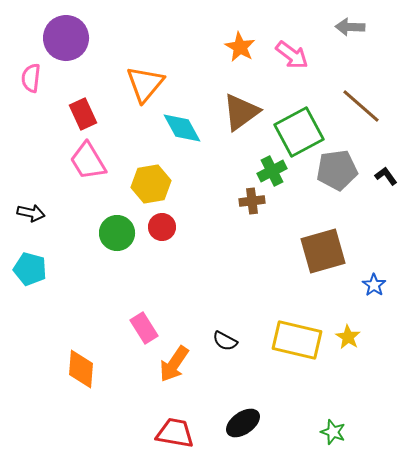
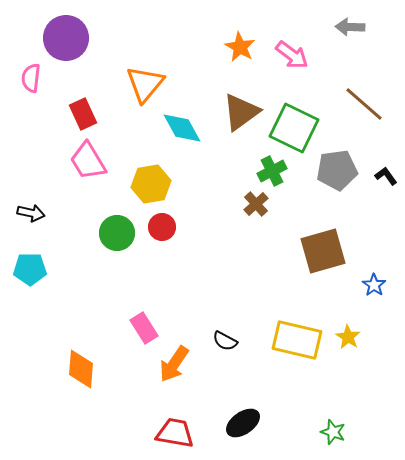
brown line: moved 3 px right, 2 px up
green square: moved 5 px left, 4 px up; rotated 36 degrees counterclockwise
brown cross: moved 4 px right, 3 px down; rotated 35 degrees counterclockwise
cyan pentagon: rotated 16 degrees counterclockwise
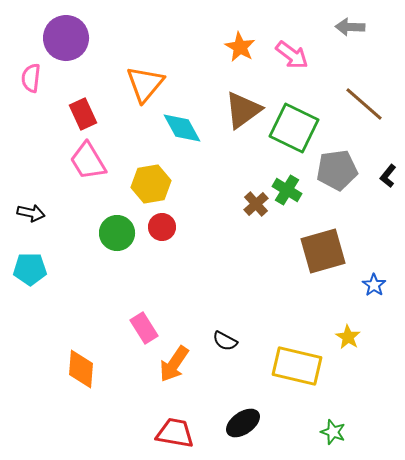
brown triangle: moved 2 px right, 2 px up
green cross: moved 15 px right, 19 px down; rotated 32 degrees counterclockwise
black L-shape: moved 2 px right; rotated 105 degrees counterclockwise
yellow rectangle: moved 26 px down
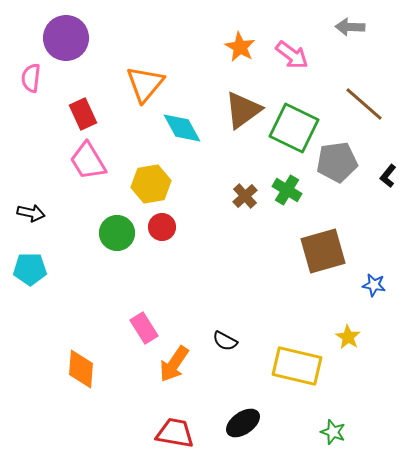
gray pentagon: moved 8 px up
brown cross: moved 11 px left, 8 px up
blue star: rotated 25 degrees counterclockwise
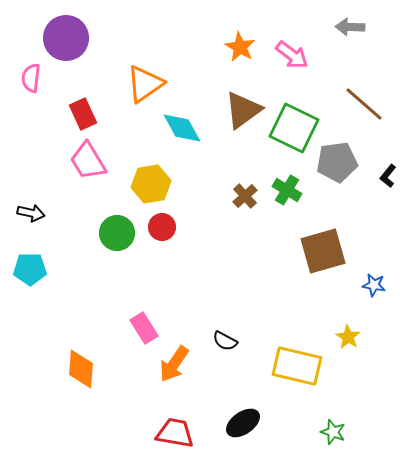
orange triangle: rotated 15 degrees clockwise
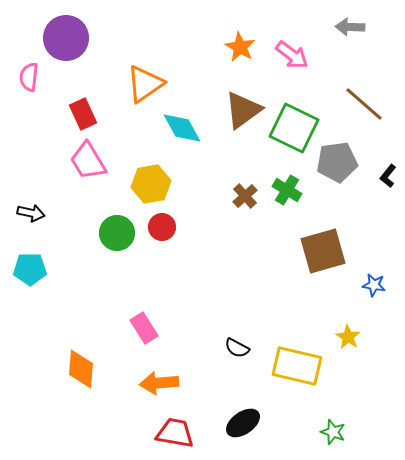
pink semicircle: moved 2 px left, 1 px up
black semicircle: moved 12 px right, 7 px down
orange arrow: moved 15 px left, 19 px down; rotated 51 degrees clockwise
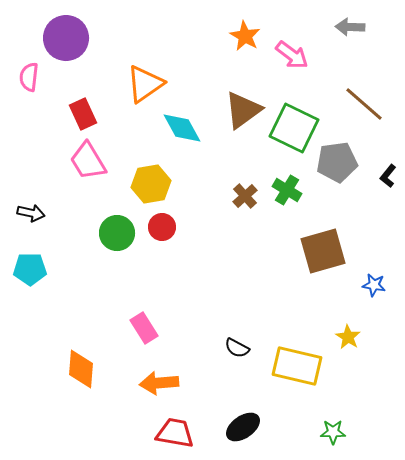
orange star: moved 5 px right, 11 px up
black ellipse: moved 4 px down
green star: rotated 20 degrees counterclockwise
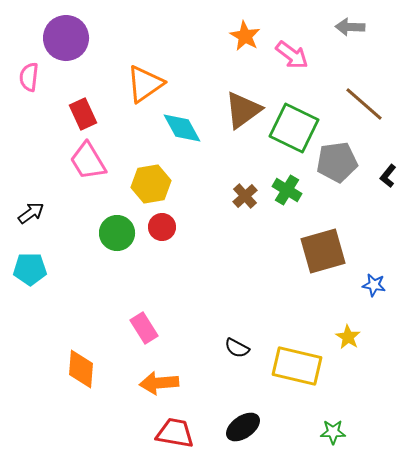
black arrow: rotated 48 degrees counterclockwise
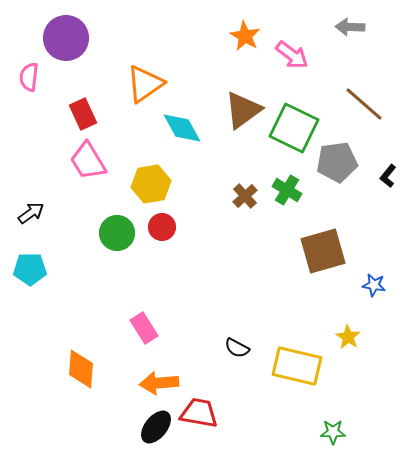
black ellipse: moved 87 px left; rotated 16 degrees counterclockwise
red trapezoid: moved 24 px right, 20 px up
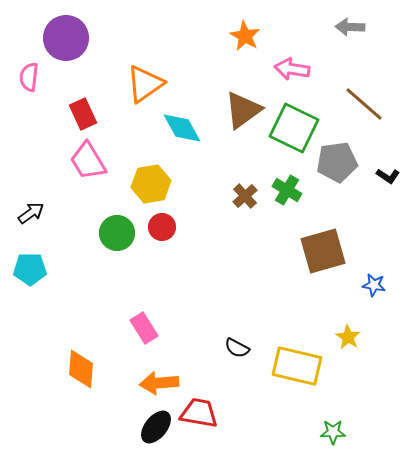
pink arrow: moved 14 px down; rotated 152 degrees clockwise
black L-shape: rotated 95 degrees counterclockwise
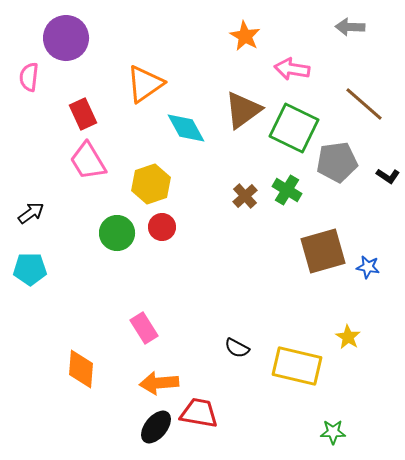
cyan diamond: moved 4 px right
yellow hexagon: rotated 9 degrees counterclockwise
blue star: moved 6 px left, 18 px up
